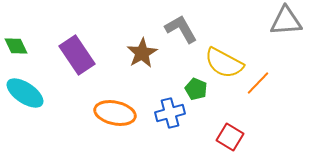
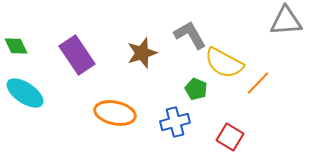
gray L-shape: moved 9 px right, 6 px down
brown star: rotated 12 degrees clockwise
blue cross: moved 5 px right, 9 px down
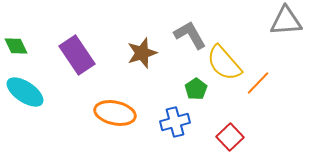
yellow semicircle: rotated 21 degrees clockwise
green pentagon: rotated 15 degrees clockwise
cyan ellipse: moved 1 px up
red square: rotated 16 degrees clockwise
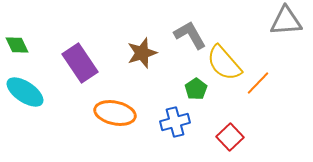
green diamond: moved 1 px right, 1 px up
purple rectangle: moved 3 px right, 8 px down
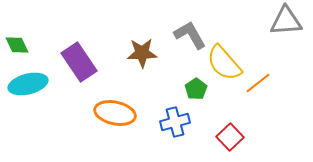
brown star: rotated 16 degrees clockwise
purple rectangle: moved 1 px left, 1 px up
orange line: rotated 8 degrees clockwise
cyan ellipse: moved 3 px right, 8 px up; rotated 48 degrees counterclockwise
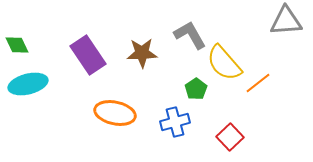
purple rectangle: moved 9 px right, 7 px up
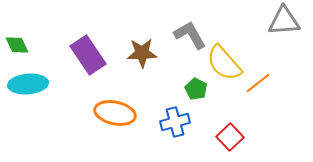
gray triangle: moved 2 px left
cyan ellipse: rotated 9 degrees clockwise
green pentagon: rotated 10 degrees counterclockwise
